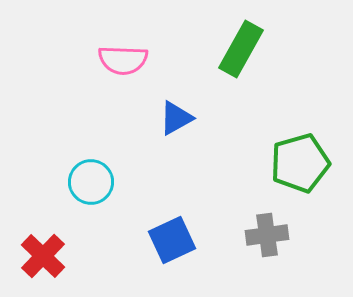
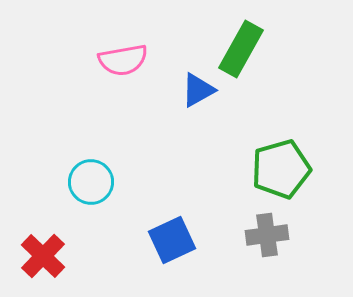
pink semicircle: rotated 12 degrees counterclockwise
blue triangle: moved 22 px right, 28 px up
green pentagon: moved 19 px left, 6 px down
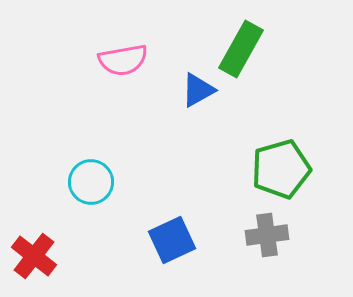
red cross: moved 9 px left; rotated 6 degrees counterclockwise
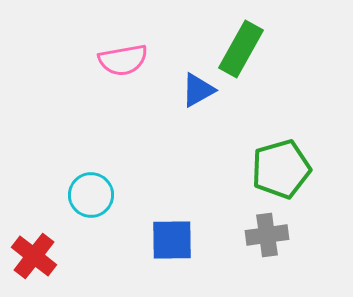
cyan circle: moved 13 px down
blue square: rotated 24 degrees clockwise
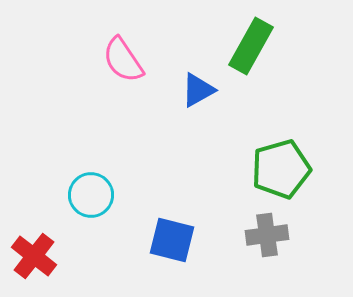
green rectangle: moved 10 px right, 3 px up
pink semicircle: rotated 66 degrees clockwise
blue square: rotated 15 degrees clockwise
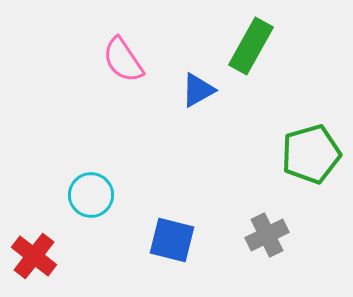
green pentagon: moved 30 px right, 15 px up
gray cross: rotated 18 degrees counterclockwise
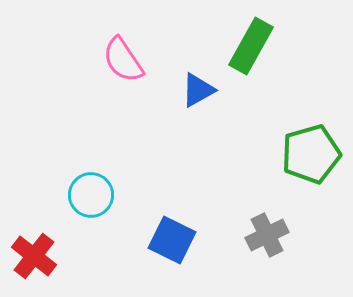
blue square: rotated 12 degrees clockwise
